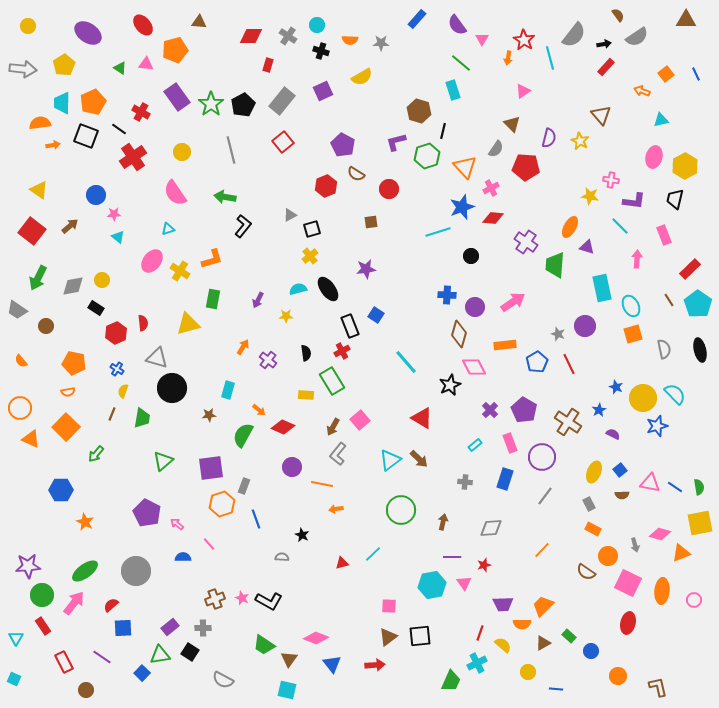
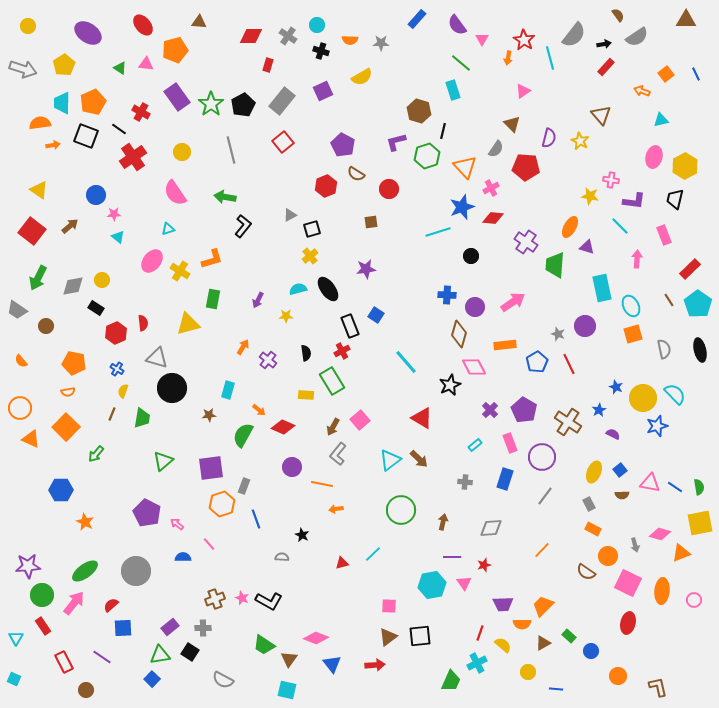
gray arrow at (23, 69): rotated 12 degrees clockwise
blue square at (142, 673): moved 10 px right, 6 px down
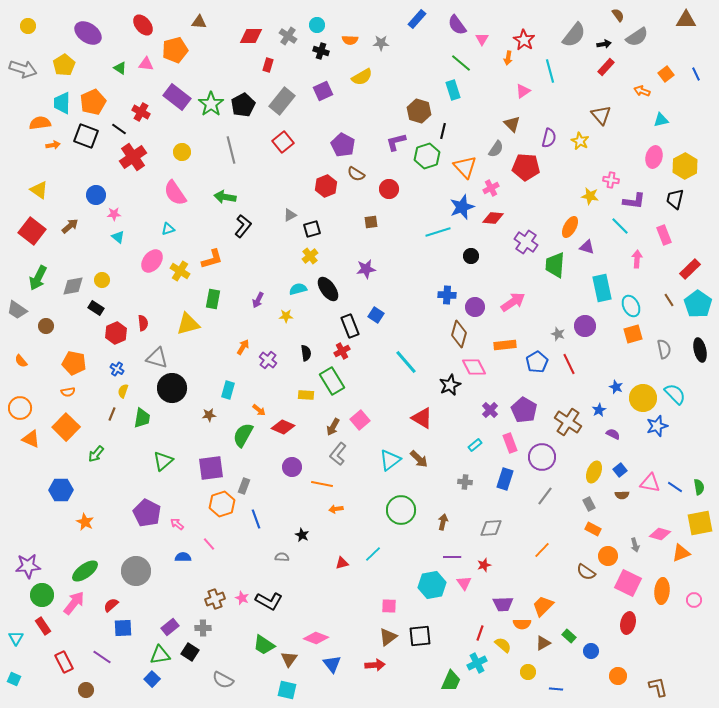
cyan line at (550, 58): moved 13 px down
purple rectangle at (177, 97): rotated 16 degrees counterclockwise
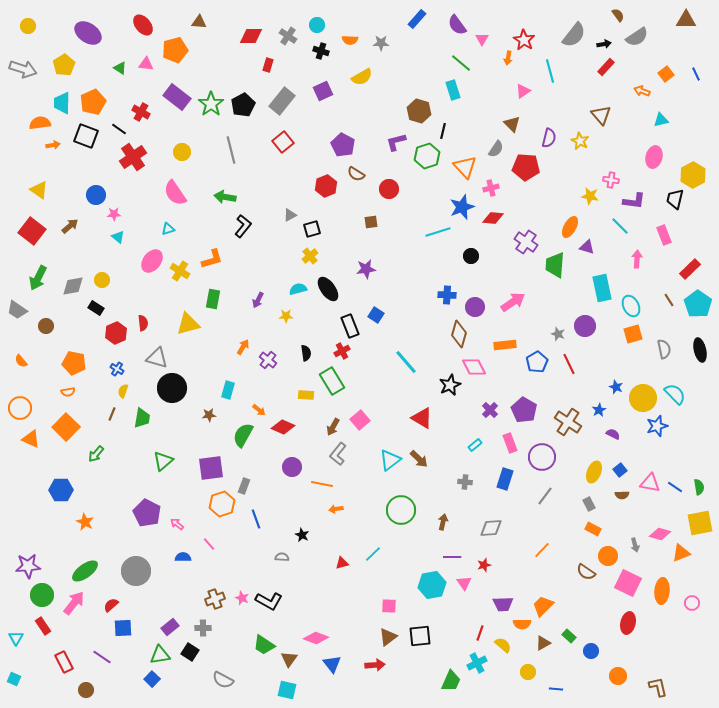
yellow hexagon at (685, 166): moved 8 px right, 9 px down
pink cross at (491, 188): rotated 14 degrees clockwise
pink circle at (694, 600): moved 2 px left, 3 px down
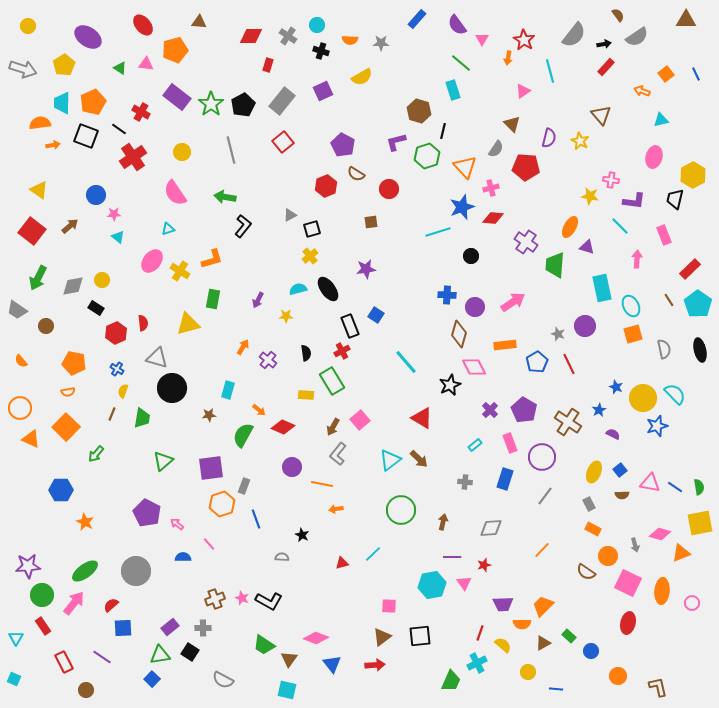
purple ellipse at (88, 33): moved 4 px down
brown triangle at (388, 637): moved 6 px left
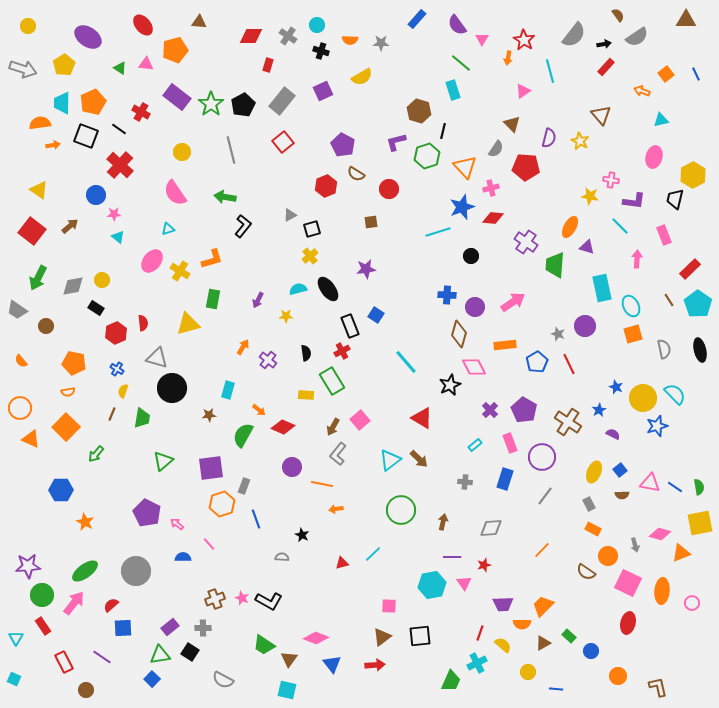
red cross at (133, 157): moved 13 px left, 8 px down; rotated 12 degrees counterclockwise
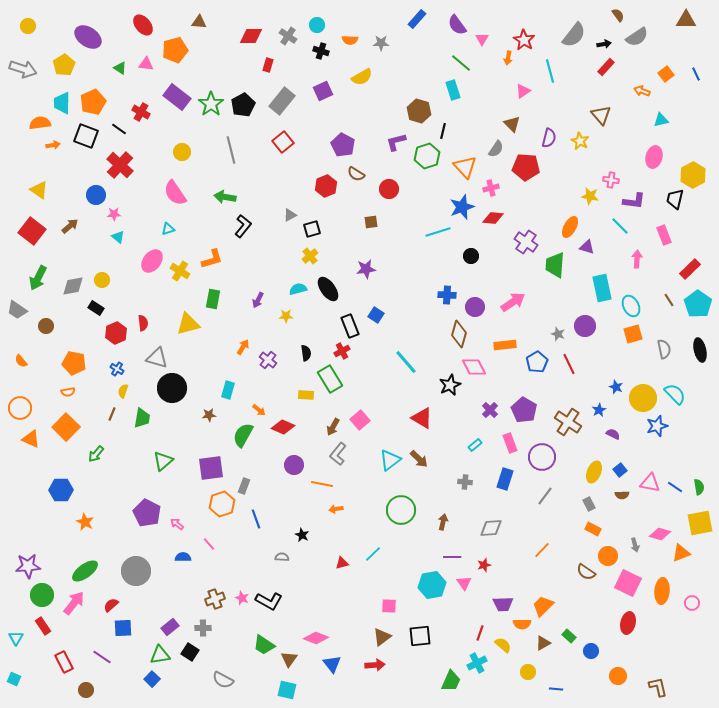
green rectangle at (332, 381): moved 2 px left, 2 px up
purple circle at (292, 467): moved 2 px right, 2 px up
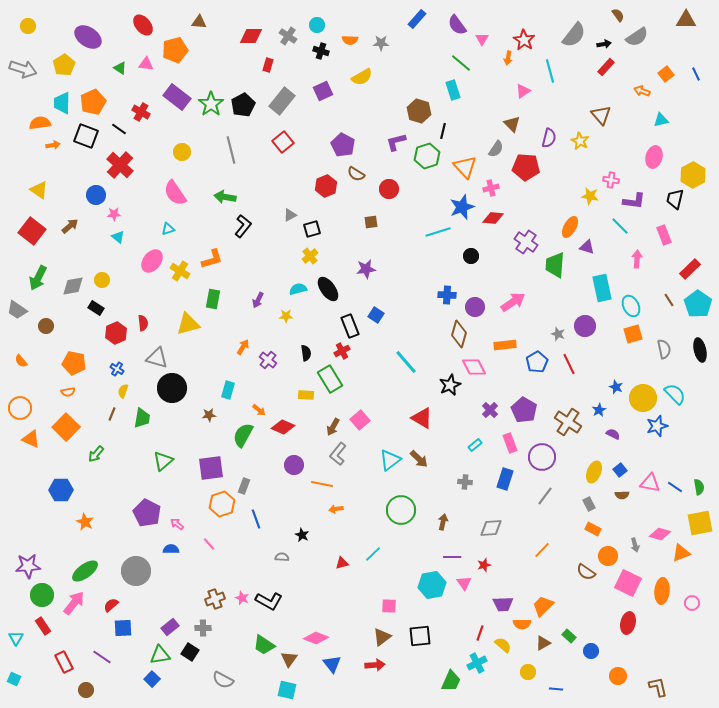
blue semicircle at (183, 557): moved 12 px left, 8 px up
